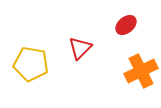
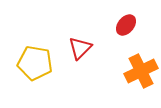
red ellipse: rotated 10 degrees counterclockwise
yellow pentagon: moved 4 px right, 1 px up
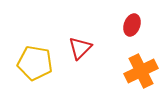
red ellipse: moved 6 px right; rotated 20 degrees counterclockwise
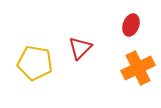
red ellipse: moved 1 px left
orange cross: moved 3 px left, 3 px up
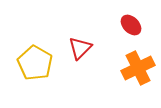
red ellipse: rotated 65 degrees counterclockwise
yellow pentagon: rotated 20 degrees clockwise
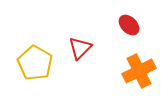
red ellipse: moved 2 px left
orange cross: moved 1 px right, 3 px down
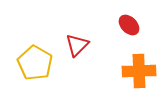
red triangle: moved 3 px left, 3 px up
orange cross: rotated 24 degrees clockwise
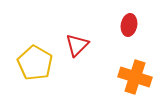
red ellipse: rotated 55 degrees clockwise
orange cross: moved 4 px left, 6 px down; rotated 20 degrees clockwise
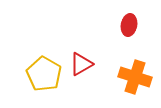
red triangle: moved 4 px right, 19 px down; rotated 15 degrees clockwise
yellow pentagon: moved 9 px right, 11 px down
